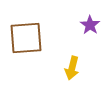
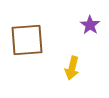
brown square: moved 1 px right, 2 px down
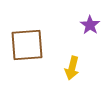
brown square: moved 5 px down
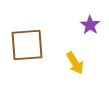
yellow arrow: moved 3 px right, 5 px up; rotated 45 degrees counterclockwise
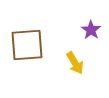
purple star: moved 1 px right, 5 px down
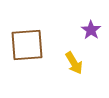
yellow arrow: moved 1 px left
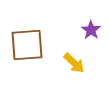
yellow arrow: rotated 15 degrees counterclockwise
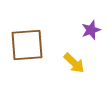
purple star: rotated 18 degrees clockwise
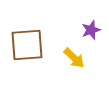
yellow arrow: moved 5 px up
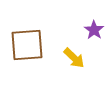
purple star: moved 3 px right; rotated 18 degrees counterclockwise
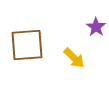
purple star: moved 2 px right, 3 px up
